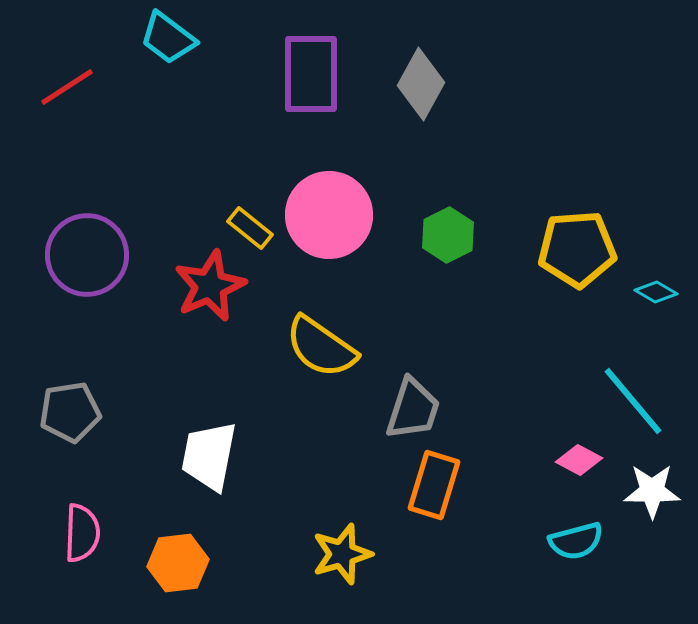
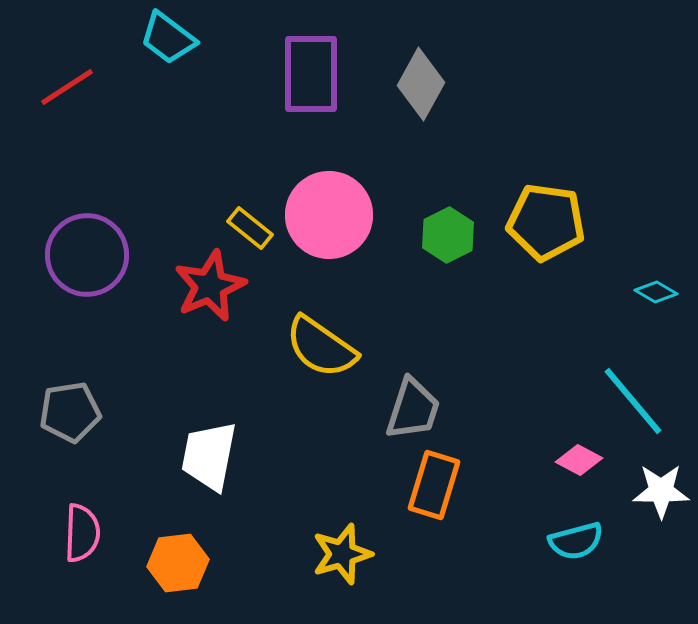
yellow pentagon: moved 31 px left, 27 px up; rotated 12 degrees clockwise
white star: moved 9 px right
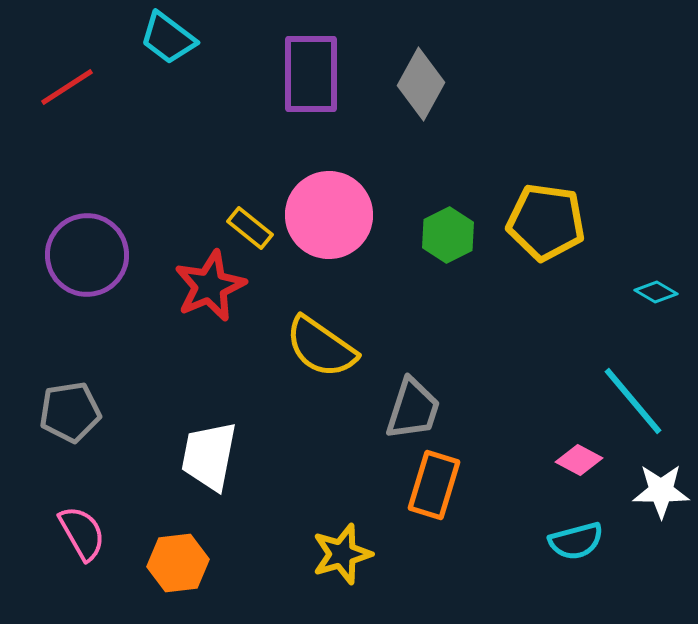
pink semicircle: rotated 32 degrees counterclockwise
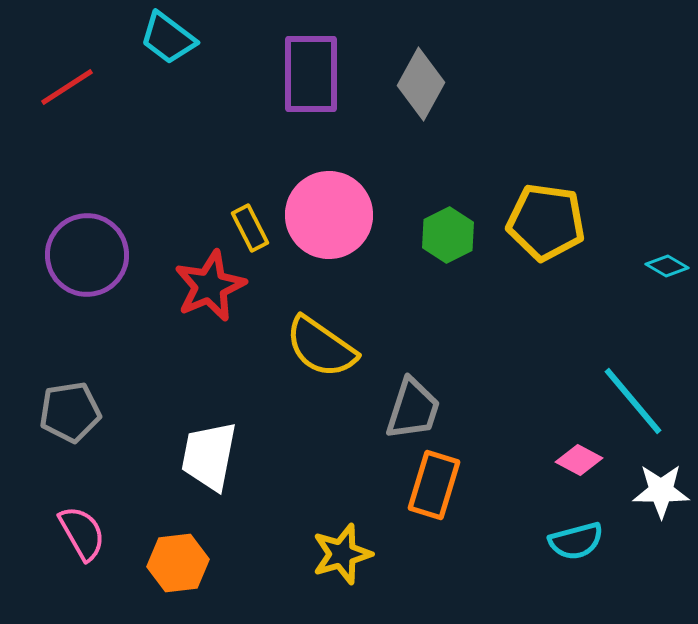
yellow rectangle: rotated 24 degrees clockwise
cyan diamond: moved 11 px right, 26 px up
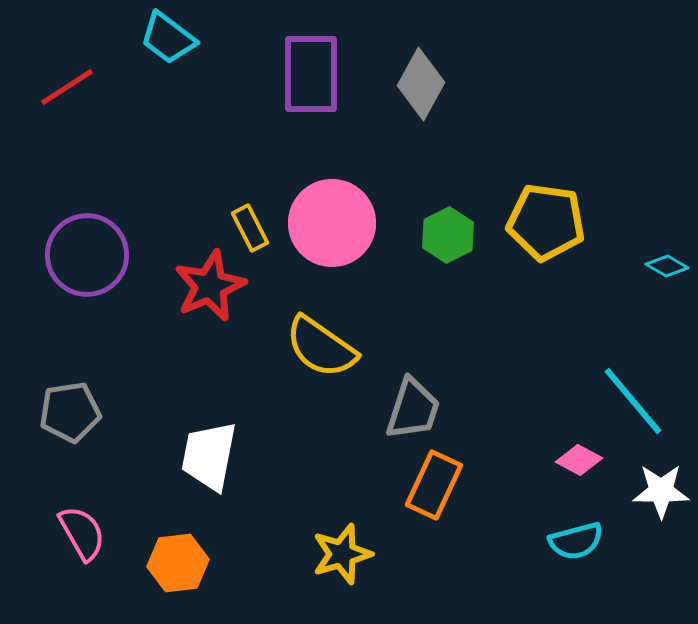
pink circle: moved 3 px right, 8 px down
orange rectangle: rotated 8 degrees clockwise
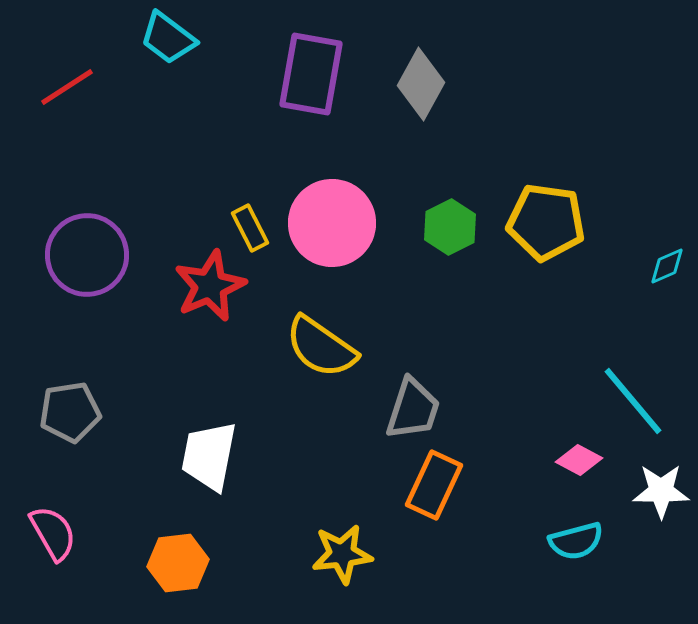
purple rectangle: rotated 10 degrees clockwise
green hexagon: moved 2 px right, 8 px up
cyan diamond: rotated 54 degrees counterclockwise
pink semicircle: moved 29 px left
yellow star: rotated 10 degrees clockwise
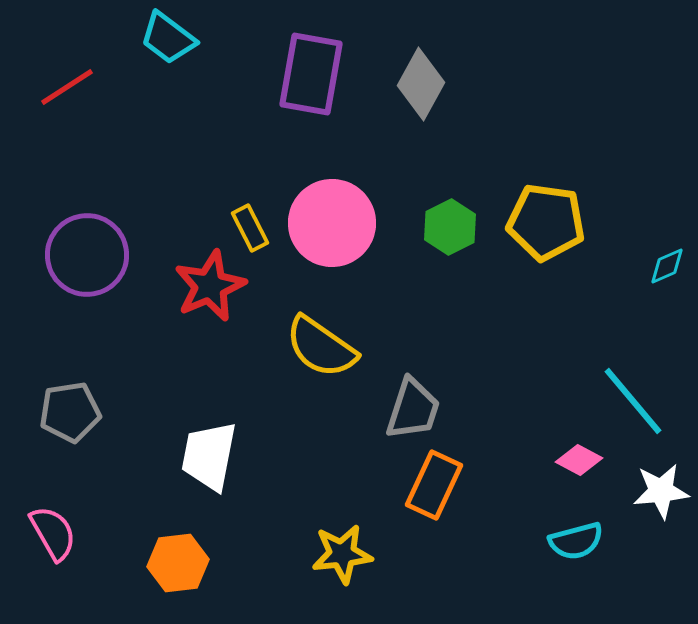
white star: rotated 6 degrees counterclockwise
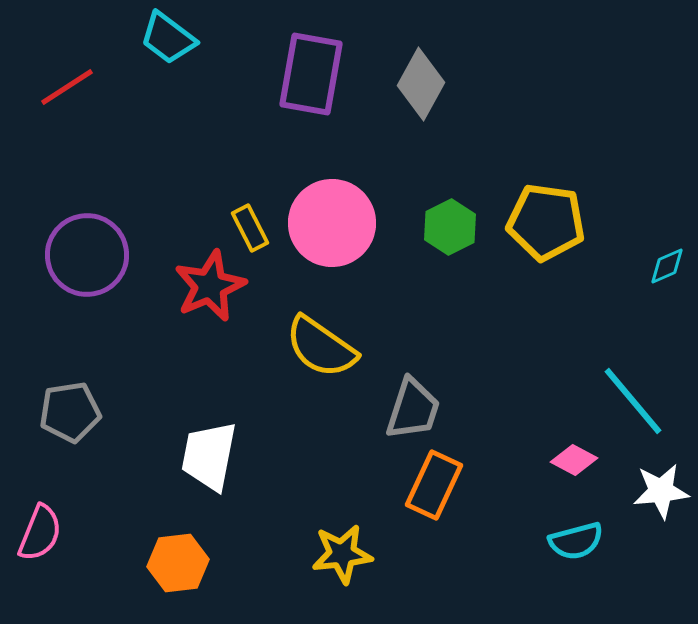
pink diamond: moved 5 px left
pink semicircle: moved 13 px left; rotated 52 degrees clockwise
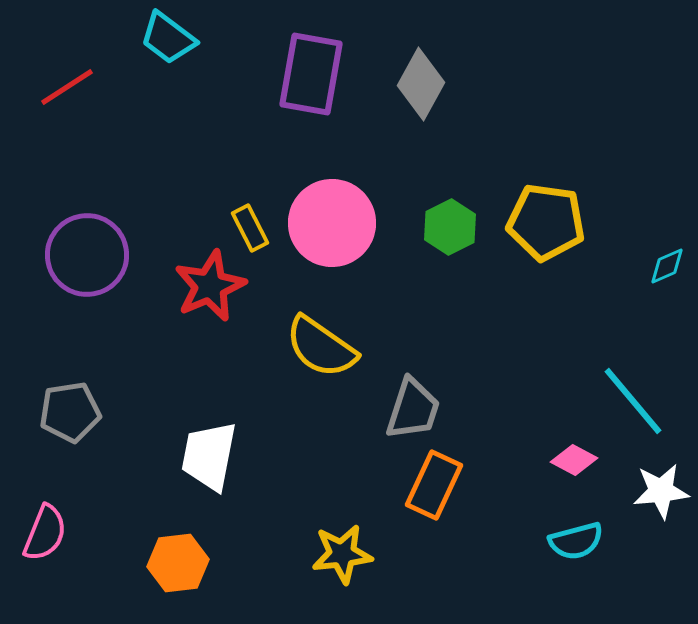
pink semicircle: moved 5 px right
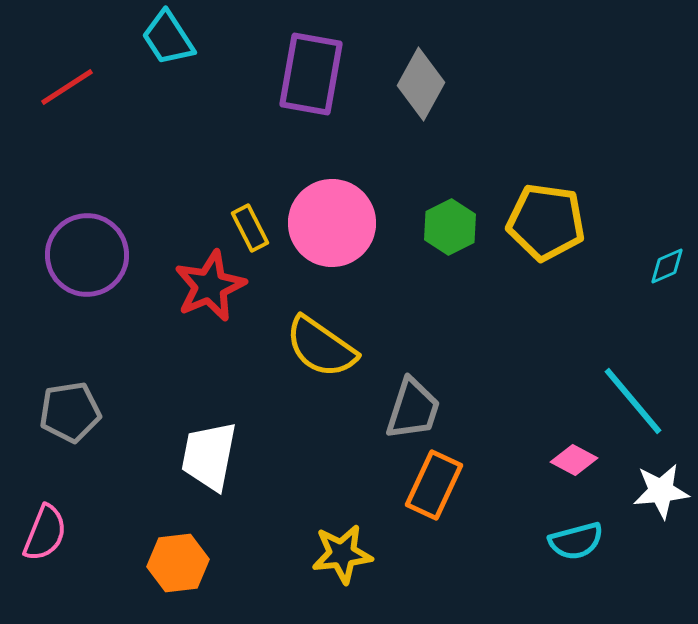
cyan trapezoid: rotated 20 degrees clockwise
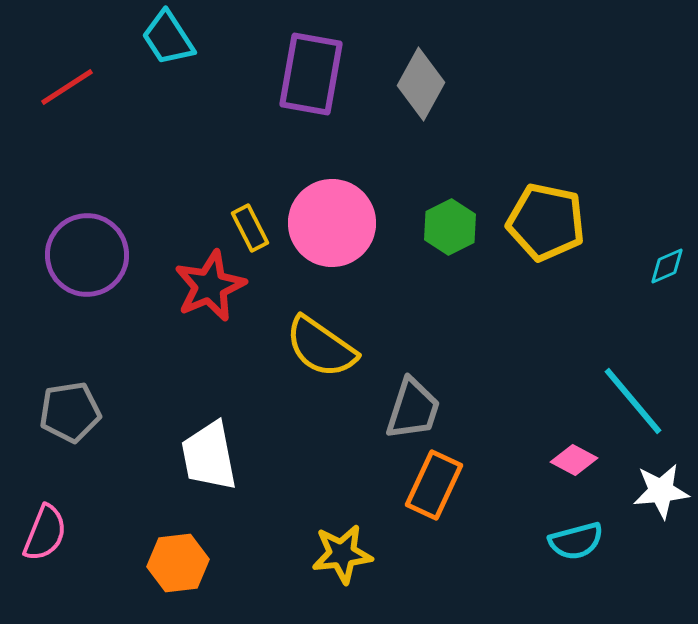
yellow pentagon: rotated 4 degrees clockwise
white trapezoid: rotated 22 degrees counterclockwise
